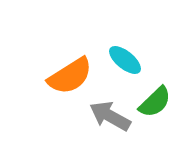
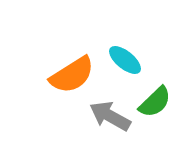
orange semicircle: moved 2 px right, 1 px up
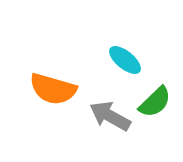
orange semicircle: moved 19 px left, 14 px down; rotated 48 degrees clockwise
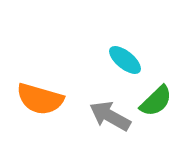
orange semicircle: moved 13 px left, 10 px down
green semicircle: moved 1 px right, 1 px up
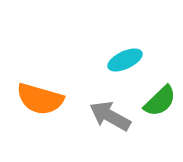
cyan ellipse: rotated 64 degrees counterclockwise
green semicircle: moved 4 px right
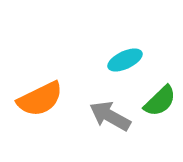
orange semicircle: rotated 42 degrees counterclockwise
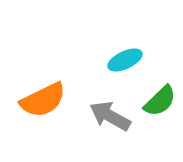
orange semicircle: moved 3 px right, 1 px down
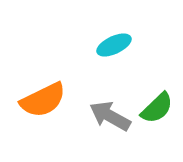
cyan ellipse: moved 11 px left, 15 px up
green semicircle: moved 3 px left, 7 px down
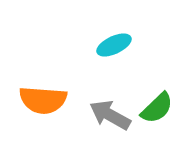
orange semicircle: rotated 30 degrees clockwise
gray arrow: moved 1 px up
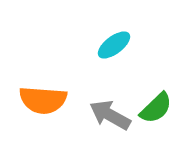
cyan ellipse: rotated 12 degrees counterclockwise
green semicircle: moved 1 px left
